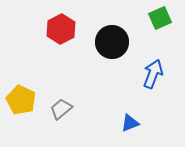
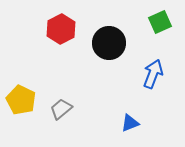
green square: moved 4 px down
black circle: moved 3 px left, 1 px down
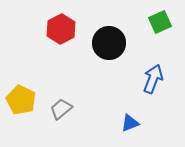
blue arrow: moved 5 px down
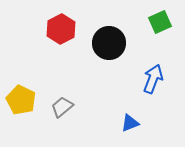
gray trapezoid: moved 1 px right, 2 px up
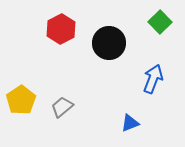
green square: rotated 20 degrees counterclockwise
yellow pentagon: rotated 12 degrees clockwise
